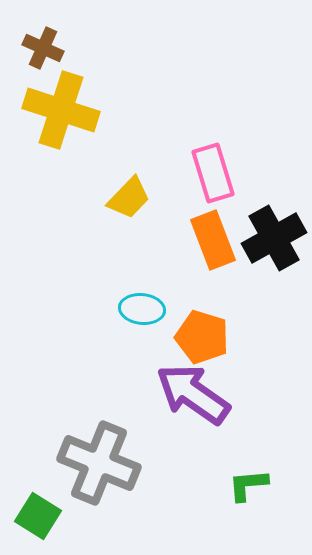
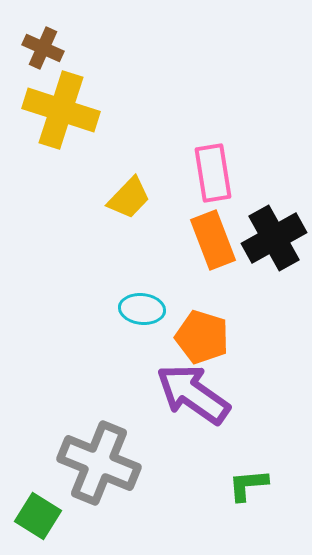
pink rectangle: rotated 8 degrees clockwise
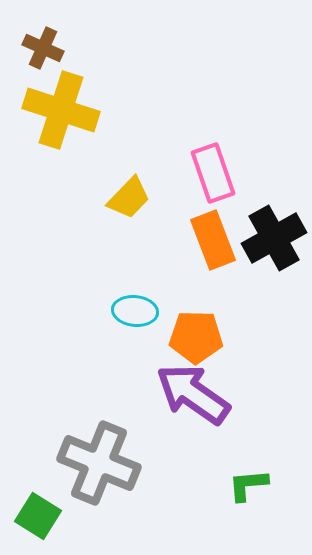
pink rectangle: rotated 10 degrees counterclockwise
cyan ellipse: moved 7 px left, 2 px down
orange pentagon: moved 6 px left; rotated 16 degrees counterclockwise
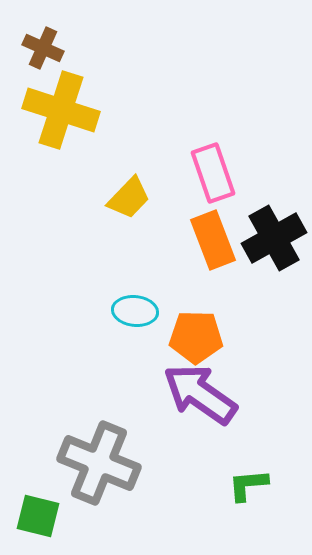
purple arrow: moved 7 px right
green square: rotated 18 degrees counterclockwise
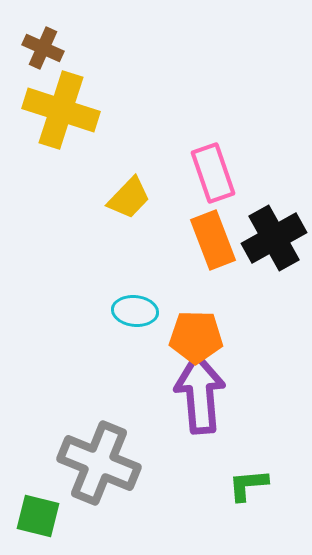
purple arrow: rotated 50 degrees clockwise
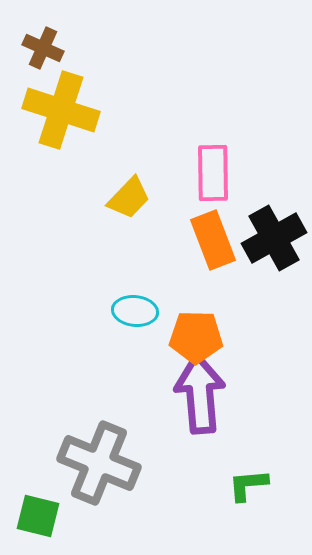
pink rectangle: rotated 18 degrees clockwise
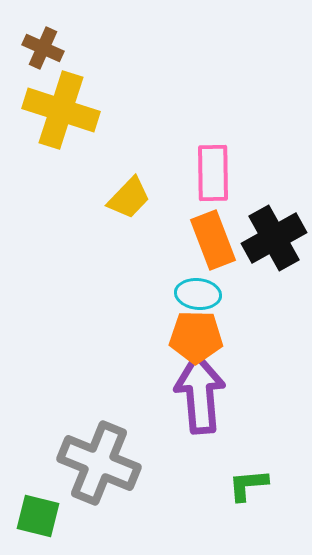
cyan ellipse: moved 63 px right, 17 px up
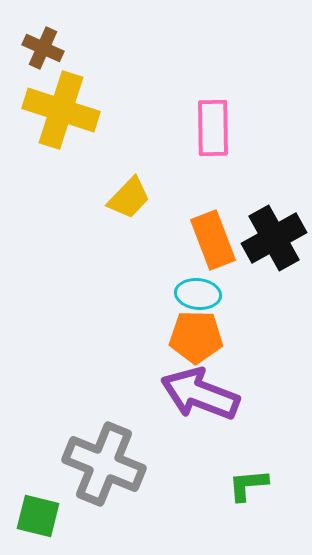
pink rectangle: moved 45 px up
purple arrow: rotated 64 degrees counterclockwise
gray cross: moved 5 px right, 1 px down
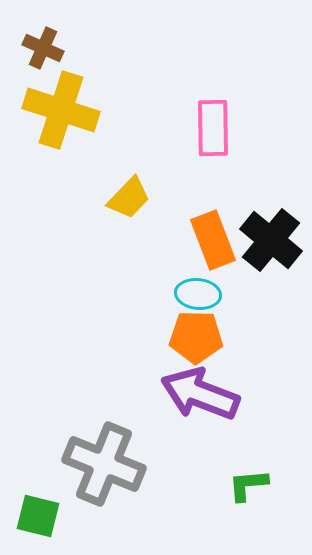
black cross: moved 3 px left, 2 px down; rotated 22 degrees counterclockwise
